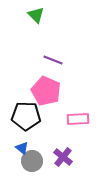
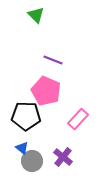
pink rectangle: rotated 45 degrees counterclockwise
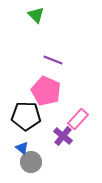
purple cross: moved 21 px up
gray circle: moved 1 px left, 1 px down
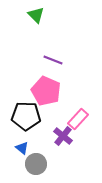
gray circle: moved 5 px right, 2 px down
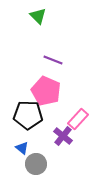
green triangle: moved 2 px right, 1 px down
black pentagon: moved 2 px right, 1 px up
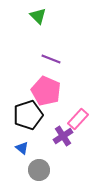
purple line: moved 2 px left, 1 px up
black pentagon: rotated 20 degrees counterclockwise
purple cross: rotated 18 degrees clockwise
gray circle: moved 3 px right, 6 px down
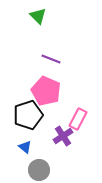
pink rectangle: rotated 15 degrees counterclockwise
blue triangle: moved 3 px right, 1 px up
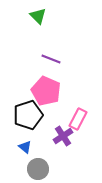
gray circle: moved 1 px left, 1 px up
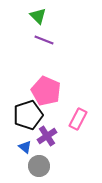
purple line: moved 7 px left, 19 px up
purple cross: moved 16 px left
gray circle: moved 1 px right, 3 px up
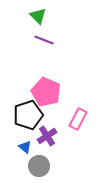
pink pentagon: moved 1 px down
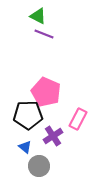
green triangle: rotated 18 degrees counterclockwise
purple line: moved 6 px up
black pentagon: rotated 16 degrees clockwise
purple cross: moved 6 px right
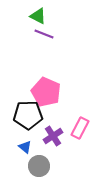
pink rectangle: moved 2 px right, 9 px down
